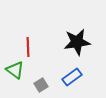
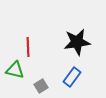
green triangle: rotated 24 degrees counterclockwise
blue rectangle: rotated 18 degrees counterclockwise
gray square: moved 1 px down
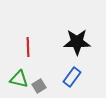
black star: rotated 8 degrees clockwise
green triangle: moved 4 px right, 9 px down
gray square: moved 2 px left
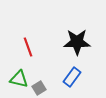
red line: rotated 18 degrees counterclockwise
gray square: moved 2 px down
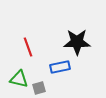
blue rectangle: moved 12 px left, 10 px up; rotated 42 degrees clockwise
gray square: rotated 16 degrees clockwise
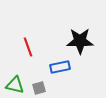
black star: moved 3 px right, 1 px up
green triangle: moved 4 px left, 6 px down
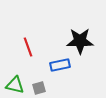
blue rectangle: moved 2 px up
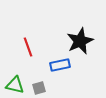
black star: rotated 24 degrees counterclockwise
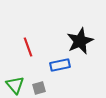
green triangle: rotated 36 degrees clockwise
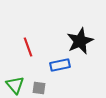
gray square: rotated 24 degrees clockwise
